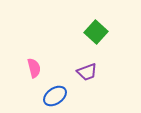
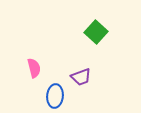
purple trapezoid: moved 6 px left, 5 px down
blue ellipse: rotated 50 degrees counterclockwise
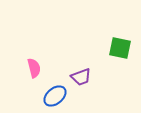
green square: moved 24 px right, 16 px down; rotated 30 degrees counterclockwise
blue ellipse: rotated 45 degrees clockwise
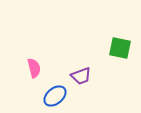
purple trapezoid: moved 1 px up
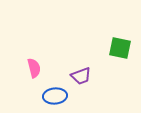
blue ellipse: rotated 35 degrees clockwise
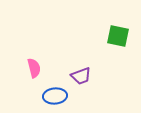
green square: moved 2 px left, 12 px up
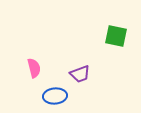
green square: moved 2 px left
purple trapezoid: moved 1 px left, 2 px up
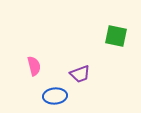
pink semicircle: moved 2 px up
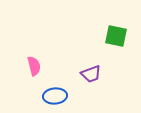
purple trapezoid: moved 11 px right
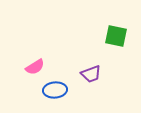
pink semicircle: moved 1 px right, 1 px down; rotated 72 degrees clockwise
blue ellipse: moved 6 px up
